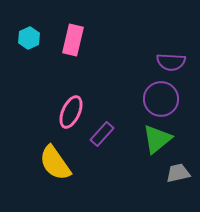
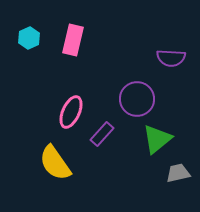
purple semicircle: moved 4 px up
purple circle: moved 24 px left
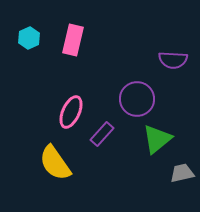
purple semicircle: moved 2 px right, 2 px down
gray trapezoid: moved 4 px right
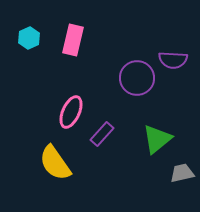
purple circle: moved 21 px up
